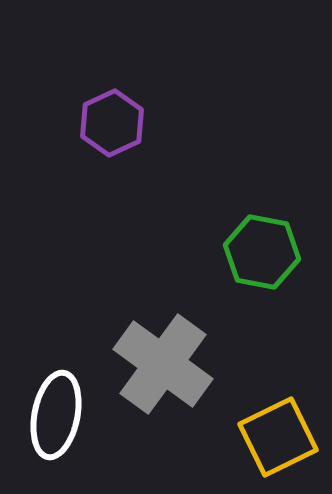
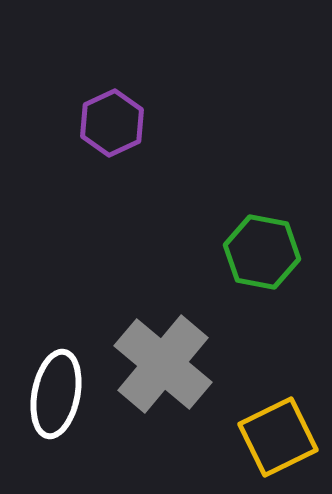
gray cross: rotated 4 degrees clockwise
white ellipse: moved 21 px up
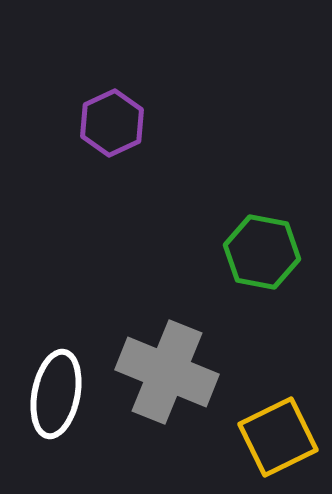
gray cross: moved 4 px right, 8 px down; rotated 18 degrees counterclockwise
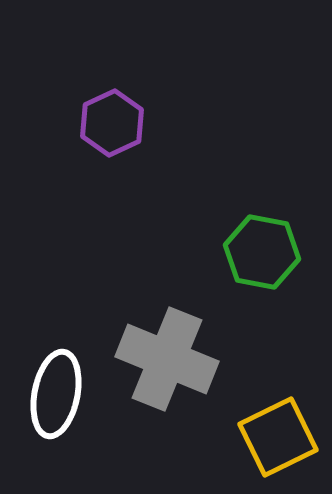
gray cross: moved 13 px up
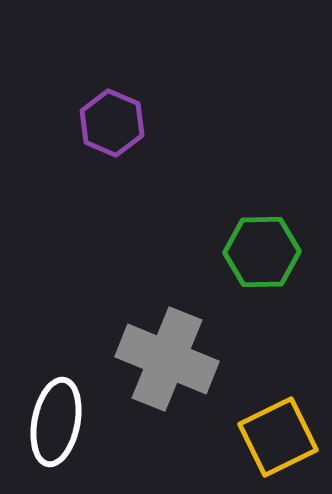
purple hexagon: rotated 12 degrees counterclockwise
green hexagon: rotated 12 degrees counterclockwise
white ellipse: moved 28 px down
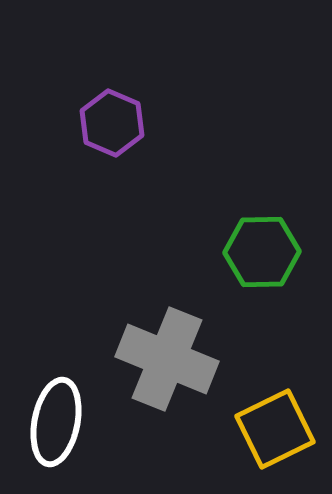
yellow square: moved 3 px left, 8 px up
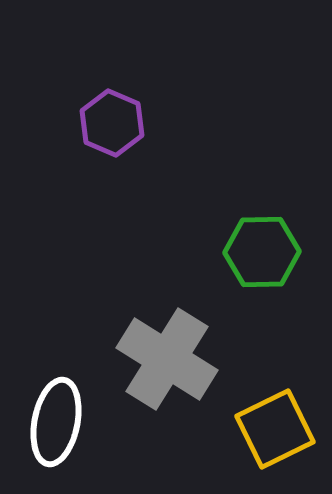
gray cross: rotated 10 degrees clockwise
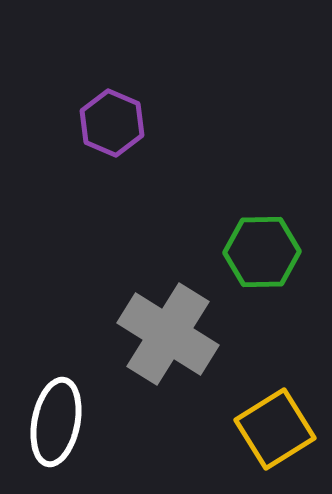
gray cross: moved 1 px right, 25 px up
yellow square: rotated 6 degrees counterclockwise
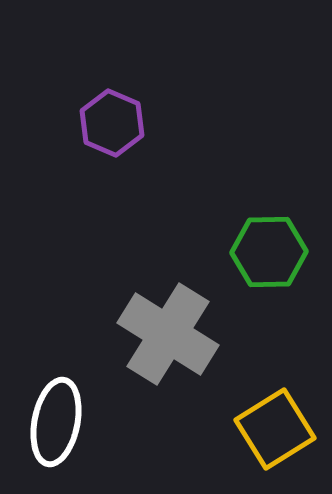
green hexagon: moved 7 px right
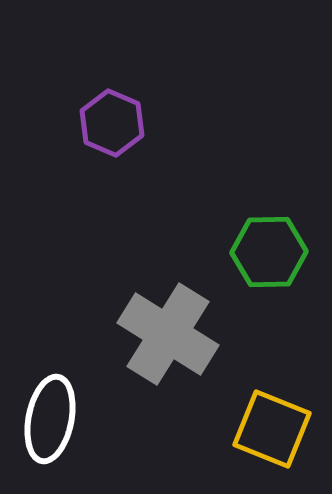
white ellipse: moved 6 px left, 3 px up
yellow square: moved 3 px left; rotated 36 degrees counterclockwise
